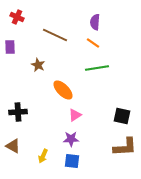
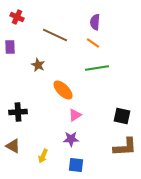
blue square: moved 4 px right, 4 px down
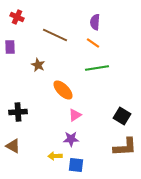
black square: rotated 18 degrees clockwise
yellow arrow: moved 12 px right; rotated 64 degrees clockwise
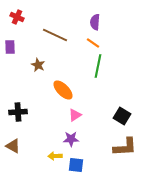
green line: moved 1 px right, 2 px up; rotated 70 degrees counterclockwise
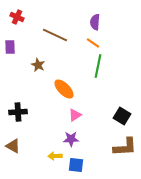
orange ellipse: moved 1 px right, 1 px up
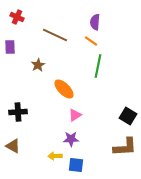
orange line: moved 2 px left, 2 px up
brown star: rotated 16 degrees clockwise
black square: moved 6 px right
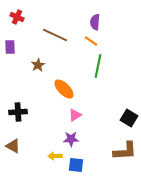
black square: moved 1 px right, 2 px down
brown L-shape: moved 4 px down
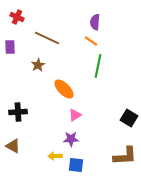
brown line: moved 8 px left, 3 px down
brown L-shape: moved 5 px down
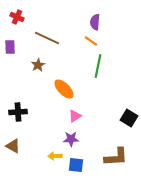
pink triangle: moved 1 px down
brown L-shape: moved 9 px left, 1 px down
